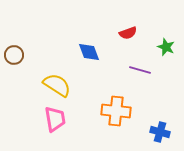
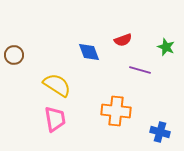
red semicircle: moved 5 px left, 7 px down
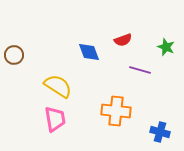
yellow semicircle: moved 1 px right, 1 px down
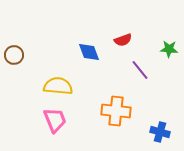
green star: moved 3 px right, 2 px down; rotated 18 degrees counterclockwise
purple line: rotated 35 degrees clockwise
yellow semicircle: rotated 28 degrees counterclockwise
pink trapezoid: moved 1 px down; rotated 12 degrees counterclockwise
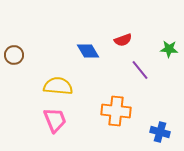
blue diamond: moved 1 px left, 1 px up; rotated 10 degrees counterclockwise
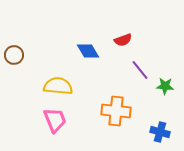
green star: moved 4 px left, 37 px down
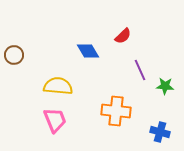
red semicircle: moved 4 px up; rotated 24 degrees counterclockwise
purple line: rotated 15 degrees clockwise
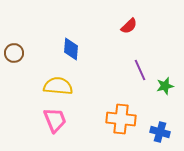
red semicircle: moved 6 px right, 10 px up
blue diamond: moved 17 px left, 2 px up; rotated 35 degrees clockwise
brown circle: moved 2 px up
green star: rotated 18 degrees counterclockwise
orange cross: moved 5 px right, 8 px down
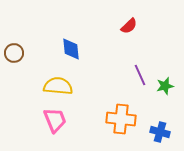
blue diamond: rotated 10 degrees counterclockwise
purple line: moved 5 px down
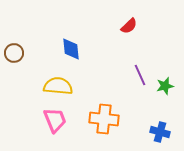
orange cross: moved 17 px left
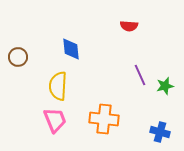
red semicircle: rotated 48 degrees clockwise
brown circle: moved 4 px right, 4 px down
yellow semicircle: rotated 92 degrees counterclockwise
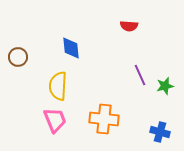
blue diamond: moved 1 px up
